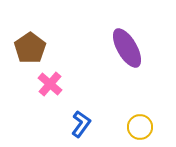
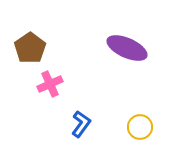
purple ellipse: rotated 36 degrees counterclockwise
pink cross: rotated 25 degrees clockwise
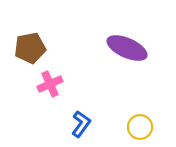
brown pentagon: rotated 24 degrees clockwise
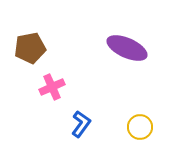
pink cross: moved 2 px right, 3 px down
